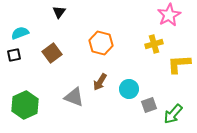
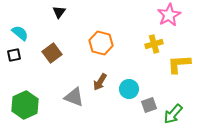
cyan semicircle: rotated 60 degrees clockwise
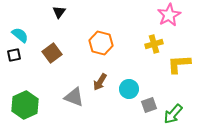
cyan semicircle: moved 2 px down
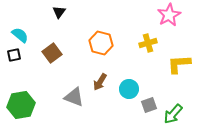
yellow cross: moved 6 px left, 1 px up
green hexagon: moved 4 px left; rotated 16 degrees clockwise
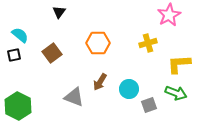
orange hexagon: moved 3 px left; rotated 15 degrees counterclockwise
green hexagon: moved 3 px left, 1 px down; rotated 24 degrees counterclockwise
green arrow: moved 3 px right, 21 px up; rotated 110 degrees counterclockwise
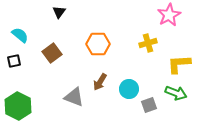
orange hexagon: moved 1 px down
black square: moved 6 px down
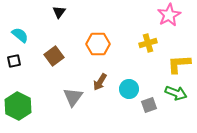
brown square: moved 2 px right, 3 px down
gray triangle: moved 1 px left; rotated 45 degrees clockwise
